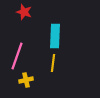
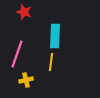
pink line: moved 2 px up
yellow line: moved 2 px left, 1 px up
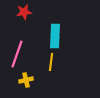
red star: rotated 28 degrees counterclockwise
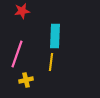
red star: moved 2 px left, 1 px up
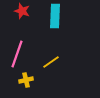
red star: rotated 28 degrees clockwise
cyan rectangle: moved 20 px up
yellow line: rotated 48 degrees clockwise
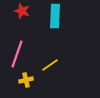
yellow line: moved 1 px left, 3 px down
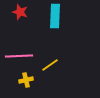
red star: moved 2 px left, 1 px down
pink line: moved 2 px right, 2 px down; rotated 68 degrees clockwise
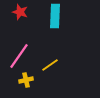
pink line: rotated 52 degrees counterclockwise
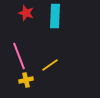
red star: moved 6 px right, 1 px down
pink line: rotated 56 degrees counterclockwise
